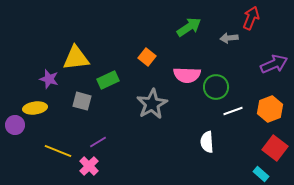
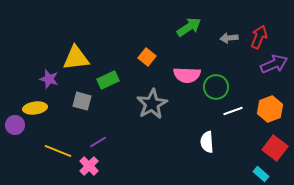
red arrow: moved 8 px right, 19 px down
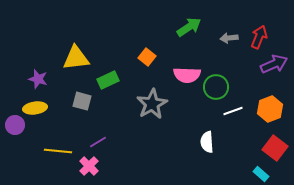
purple star: moved 11 px left
yellow line: rotated 16 degrees counterclockwise
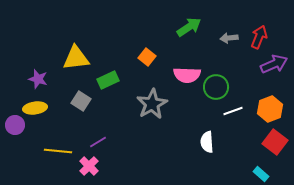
gray square: moved 1 px left; rotated 18 degrees clockwise
red square: moved 6 px up
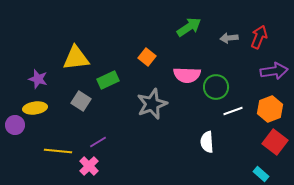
purple arrow: moved 7 px down; rotated 16 degrees clockwise
gray star: rotated 8 degrees clockwise
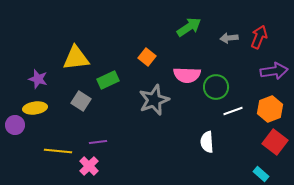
gray star: moved 2 px right, 4 px up
purple line: rotated 24 degrees clockwise
